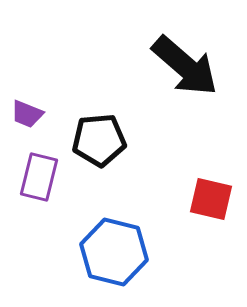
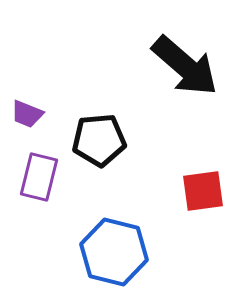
red square: moved 8 px left, 8 px up; rotated 21 degrees counterclockwise
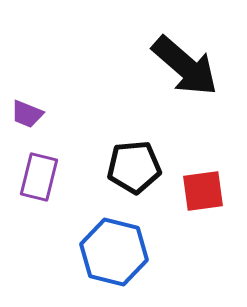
black pentagon: moved 35 px right, 27 px down
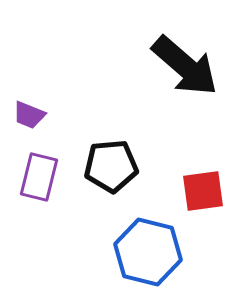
purple trapezoid: moved 2 px right, 1 px down
black pentagon: moved 23 px left, 1 px up
blue hexagon: moved 34 px right
